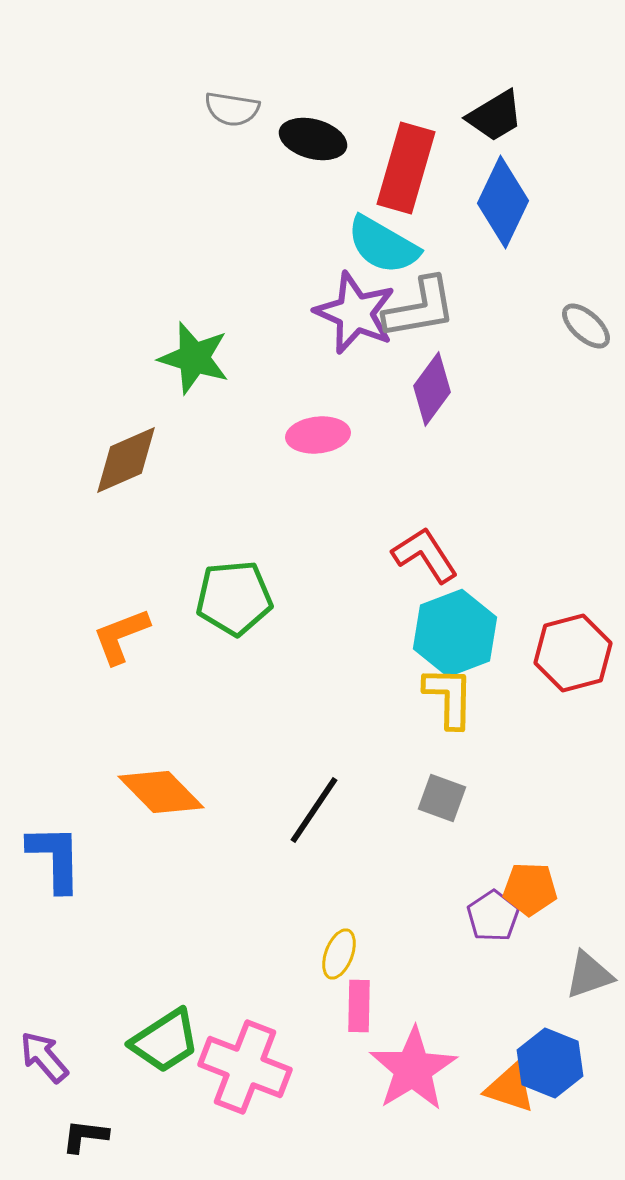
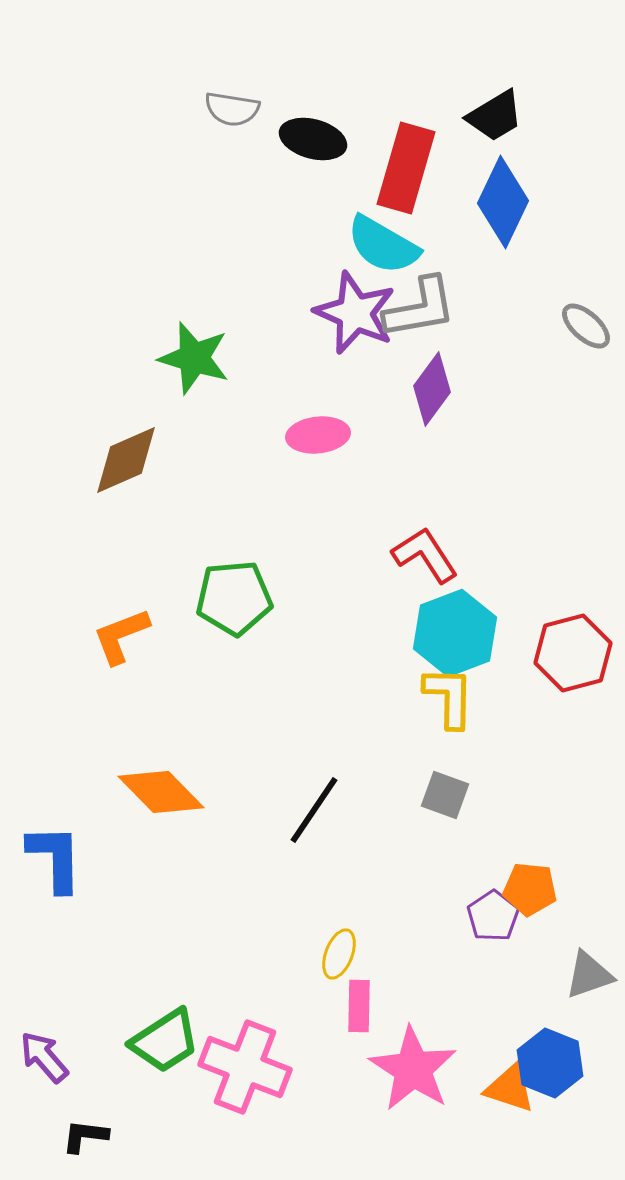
gray square: moved 3 px right, 3 px up
orange pentagon: rotated 4 degrees clockwise
pink star: rotated 8 degrees counterclockwise
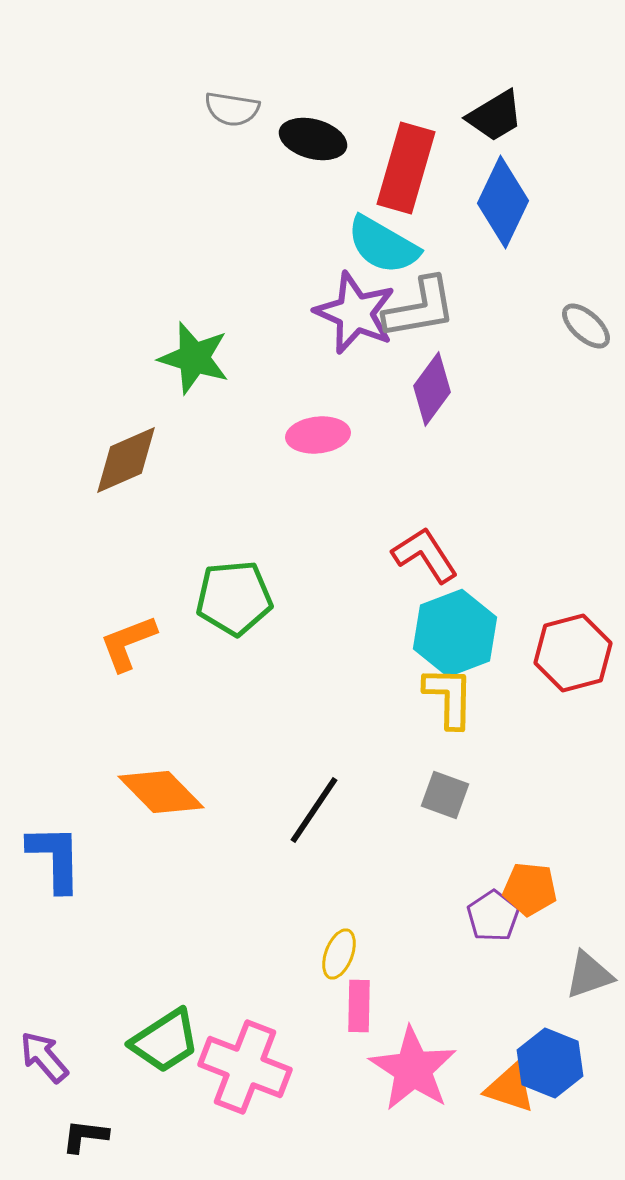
orange L-shape: moved 7 px right, 7 px down
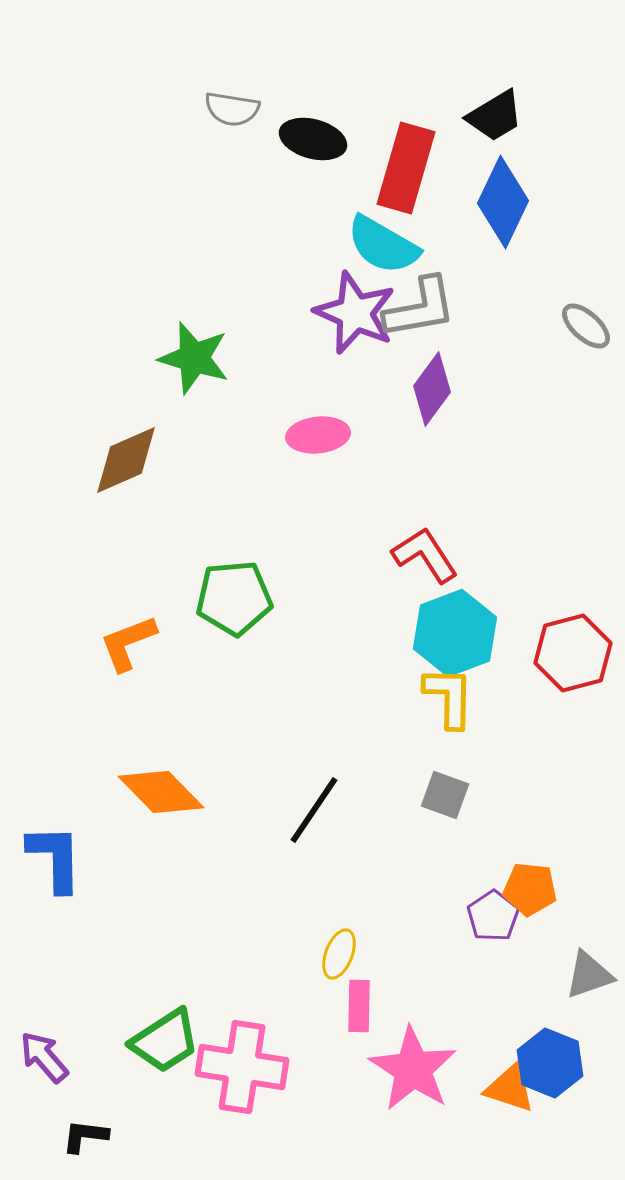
pink cross: moved 3 px left; rotated 12 degrees counterclockwise
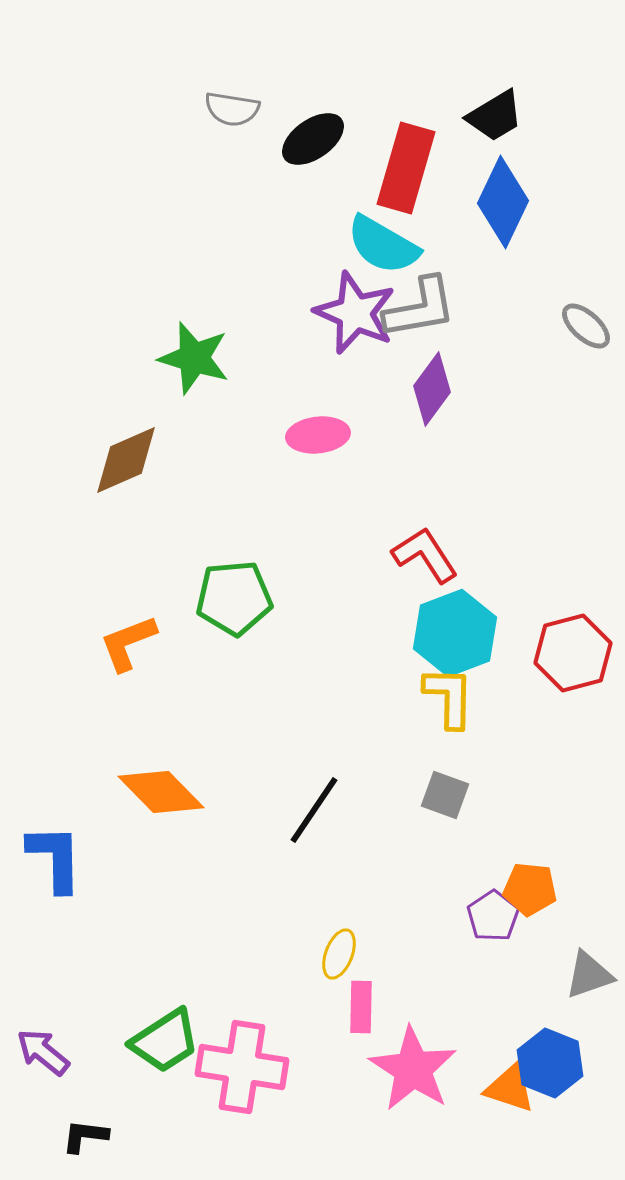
black ellipse: rotated 50 degrees counterclockwise
pink rectangle: moved 2 px right, 1 px down
purple arrow: moved 1 px left, 5 px up; rotated 10 degrees counterclockwise
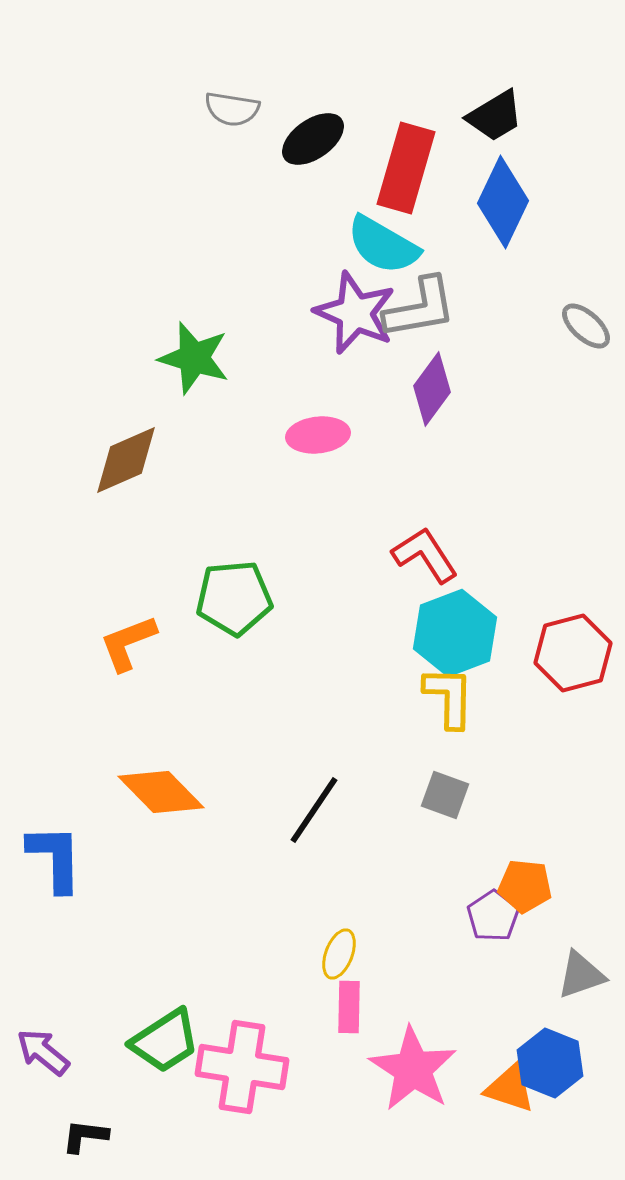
orange pentagon: moved 5 px left, 3 px up
gray triangle: moved 8 px left
pink rectangle: moved 12 px left
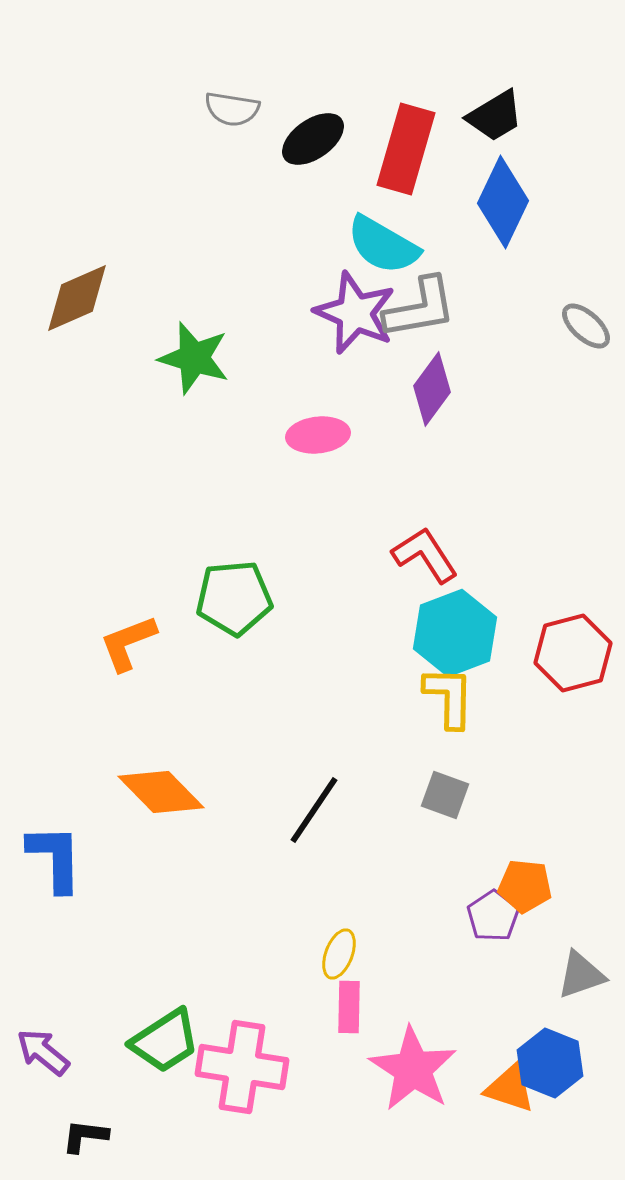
red rectangle: moved 19 px up
brown diamond: moved 49 px left, 162 px up
